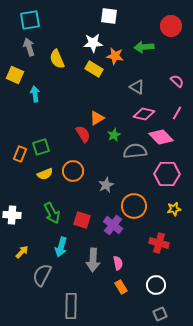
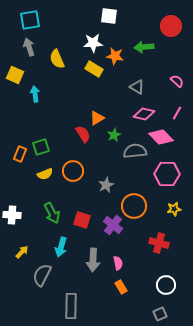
white circle at (156, 285): moved 10 px right
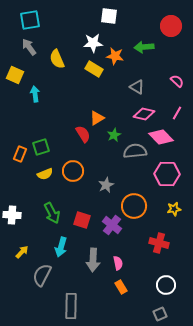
gray arrow at (29, 47): rotated 18 degrees counterclockwise
purple cross at (113, 225): moved 1 px left
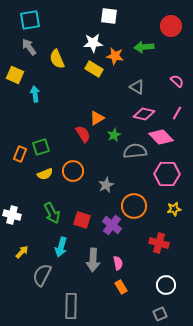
white cross at (12, 215): rotated 12 degrees clockwise
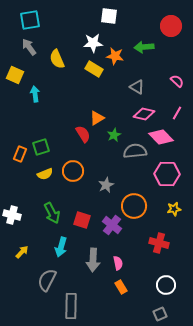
gray semicircle at (42, 275): moved 5 px right, 5 px down
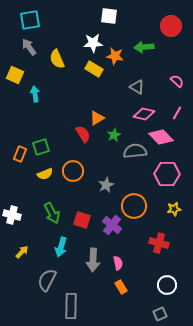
white circle at (166, 285): moved 1 px right
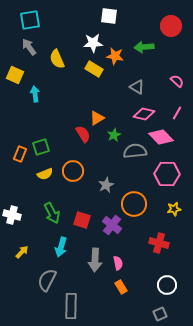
orange circle at (134, 206): moved 2 px up
gray arrow at (93, 260): moved 2 px right
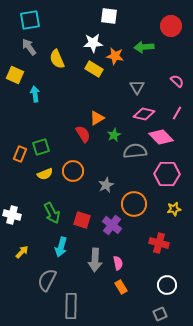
gray triangle at (137, 87): rotated 28 degrees clockwise
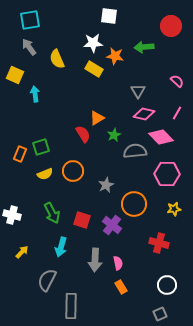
gray triangle at (137, 87): moved 1 px right, 4 px down
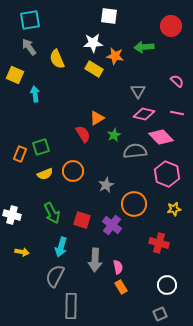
pink line at (177, 113): rotated 72 degrees clockwise
pink hexagon at (167, 174): rotated 20 degrees clockwise
yellow arrow at (22, 252): rotated 56 degrees clockwise
pink semicircle at (118, 263): moved 4 px down
gray semicircle at (47, 280): moved 8 px right, 4 px up
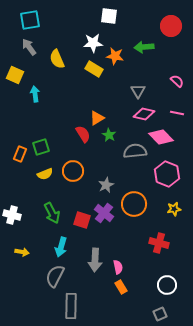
green star at (114, 135): moved 5 px left; rotated 16 degrees counterclockwise
purple cross at (112, 225): moved 8 px left, 12 px up
